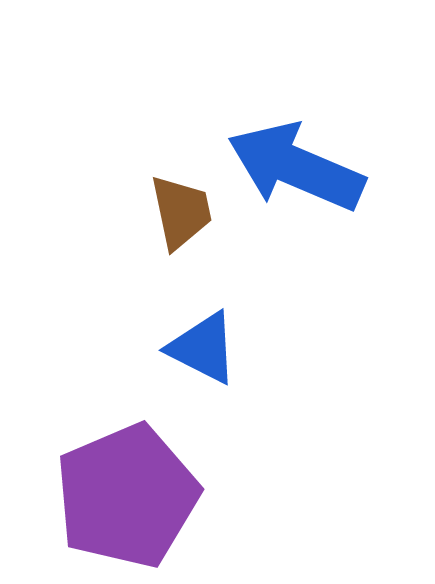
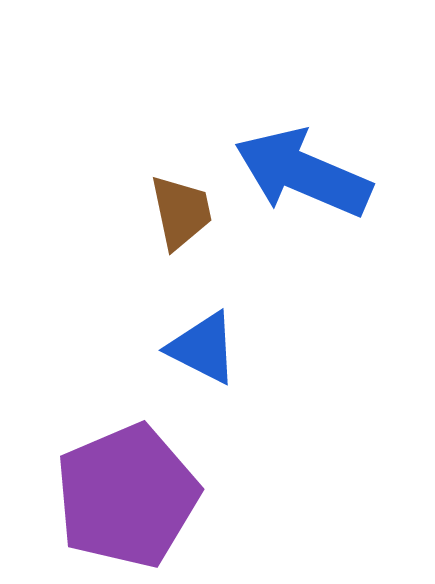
blue arrow: moved 7 px right, 6 px down
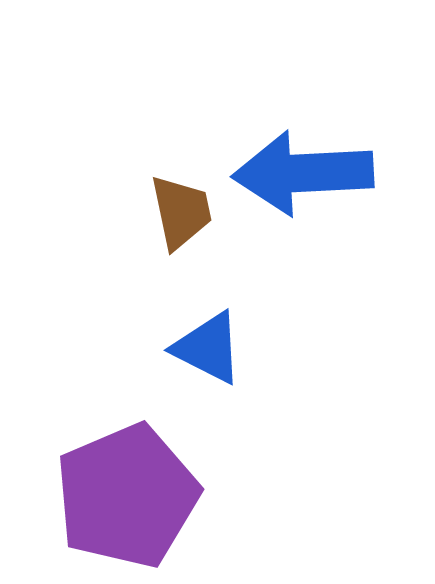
blue arrow: rotated 26 degrees counterclockwise
blue triangle: moved 5 px right
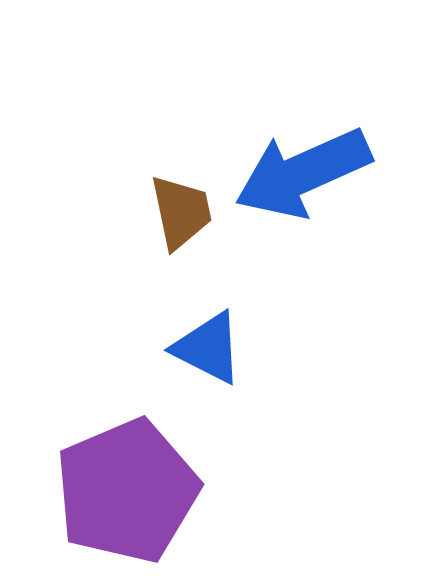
blue arrow: rotated 21 degrees counterclockwise
purple pentagon: moved 5 px up
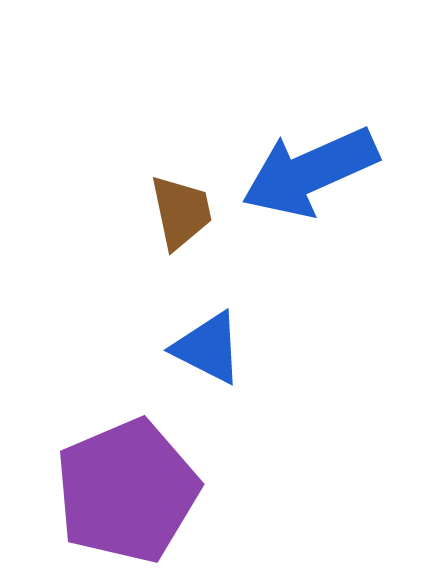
blue arrow: moved 7 px right, 1 px up
